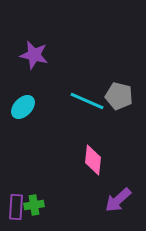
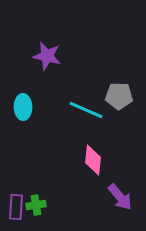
purple star: moved 13 px right, 1 px down
gray pentagon: rotated 12 degrees counterclockwise
cyan line: moved 1 px left, 9 px down
cyan ellipse: rotated 45 degrees counterclockwise
purple arrow: moved 2 px right, 3 px up; rotated 88 degrees counterclockwise
green cross: moved 2 px right
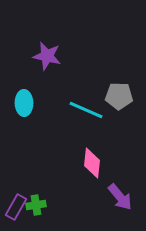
cyan ellipse: moved 1 px right, 4 px up
pink diamond: moved 1 px left, 3 px down
purple rectangle: rotated 25 degrees clockwise
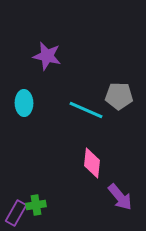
purple rectangle: moved 6 px down
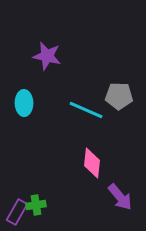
purple rectangle: moved 1 px right, 1 px up
